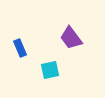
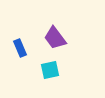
purple trapezoid: moved 16 px left
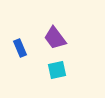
cyan square: moved 7 px right
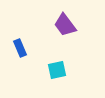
purple trapezoid: moved 10 px right, 13 px up
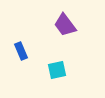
blue rectangle: moved 1 px right, 3 px down
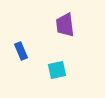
purple trapezoid: rotated 30 degrees clockwise
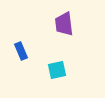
purple trapezoid: moved 1 px left, 1 px up
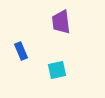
purple trapezoid: moved 3 px left, 2 px up
